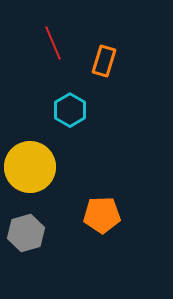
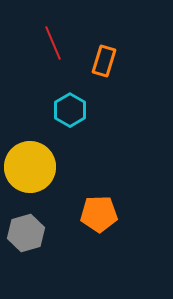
orange pentagon: moved 3 px left, 1 px up
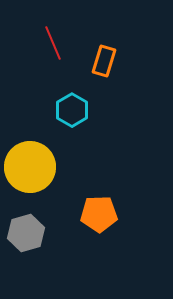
cyan hexagon: moved 2 px right
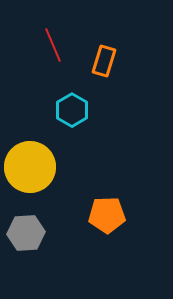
red line: moved 2 px down
orange pentagon: moved 8 px right, 1 px down
gray hexagon: rotated 12 degrees clockwise
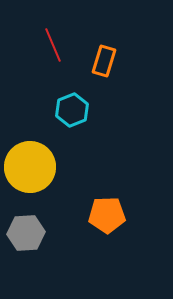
cyan hexagon: rotated 8 degrees clockwise
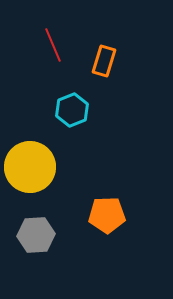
gray hexagon: moved 10 px right, 2 px down
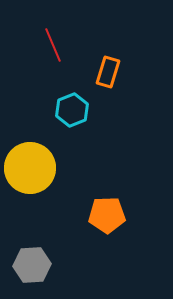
orange rectangle: moved 4 px right, 11 px down
yellow circle: moved 1 px down
gray hexagon: moved 4 px left, 30 px down
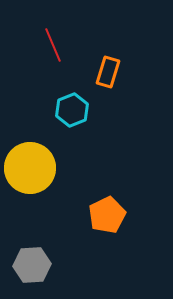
orange pentagon: rotated 24 degrees counterclockwise
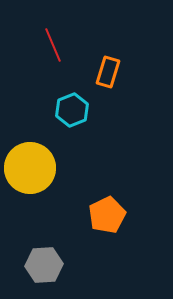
gray hexagon: moved 12 px right
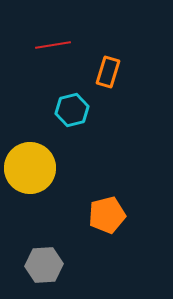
red line: rotated 76 degrees counterclockwise
cyan hexagon: rotated 8 degrees clockwise
orange pentagon: rotated 12 degrees clockwise
